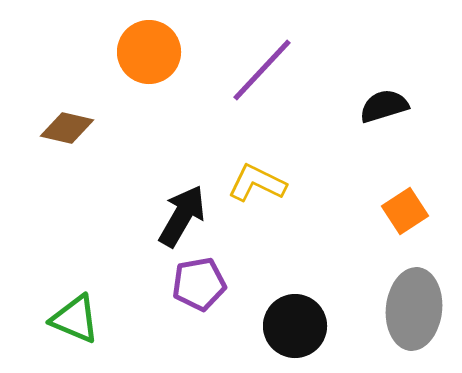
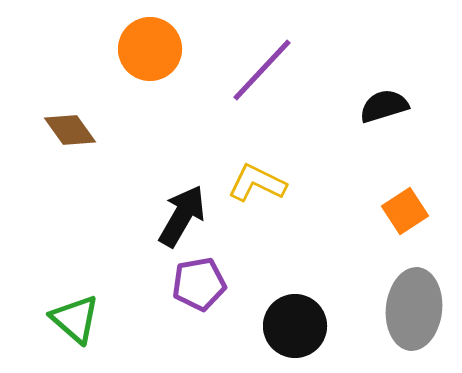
orange circle: moved 1 px right, 3 px up
brown diamond: moved 3 px right, 2 px down; rotated 42 degrees clockwise
green triangle: rotated 18 degrees clockwise
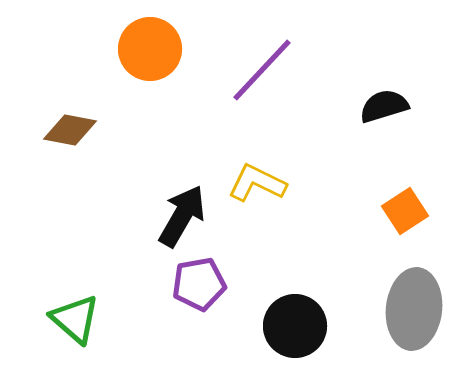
brown diamond: rotated 44 degrees counterclockwise
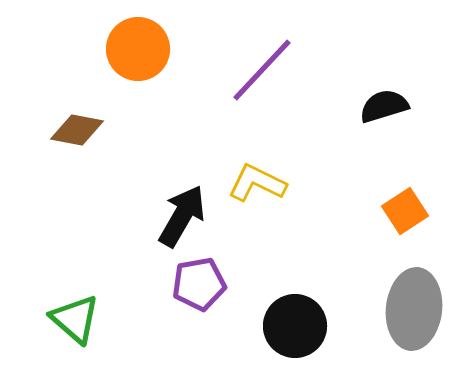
orange circle: moved 12 px left
brown diamond: moved 7 px right
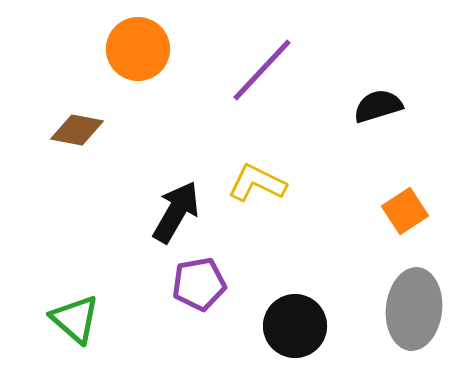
black semicircle: moved 6 px left
black arrow: moved 6 px left, 4 px up
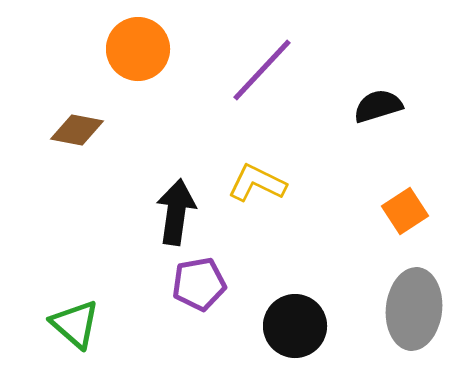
black arrow: rotated 22 degrees counterclockwise
green triangle: moved 5 px down
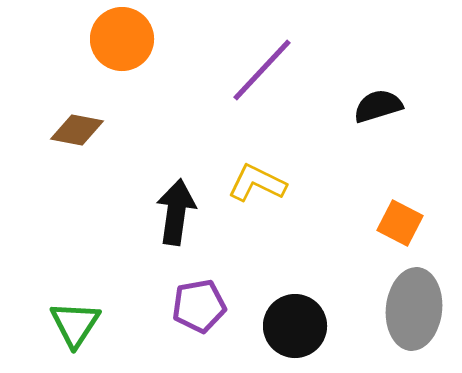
orange circle: moved 16 px left, 10 px up
orange square: moved 5 px left, 12 px down; rotated 30 degrees counterclockwise
purple pentagon: moved 22 px down
green triangle: rotated 22 degrees clockwise
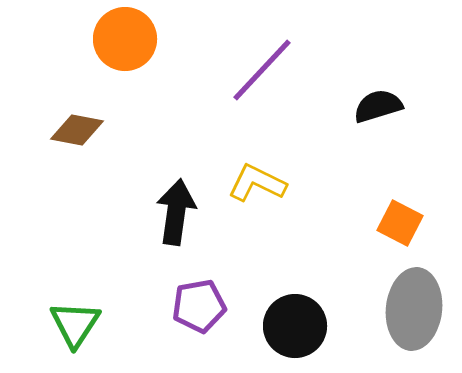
orange circle: moved 3 px right
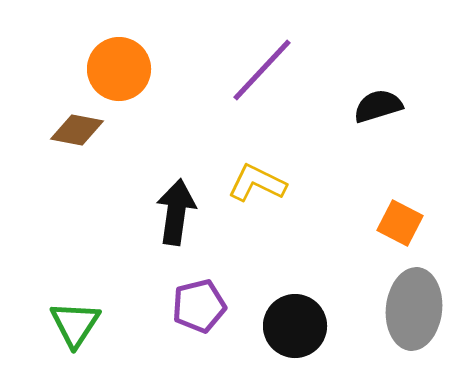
orange circle: moved 6 px left, 30 px down
purple pentagon: rotated 4 degrees counterclockwise
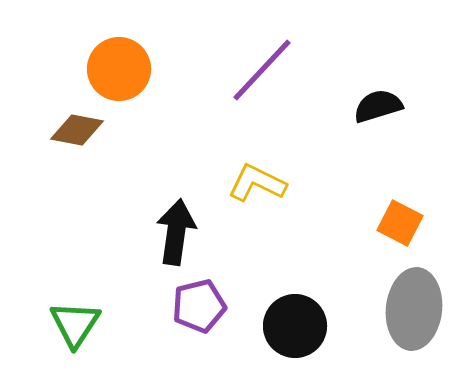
black arrow: moved 20 px down
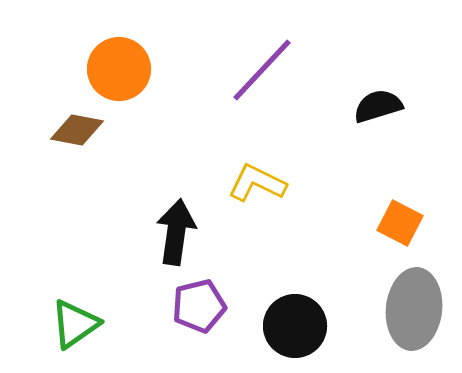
green triangle: rotated 22 degrees clockwise
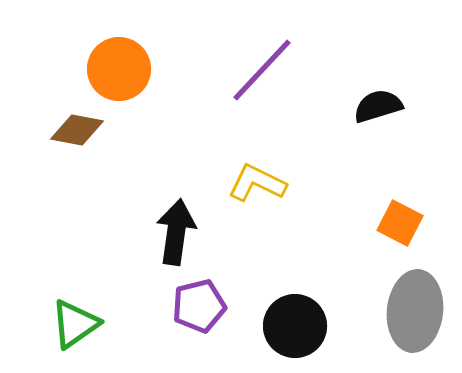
gray ellipse: moved 1 px right, 2 px down
